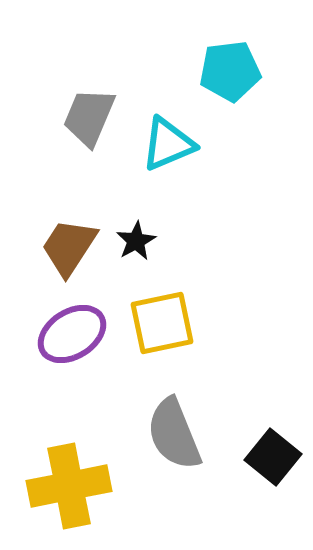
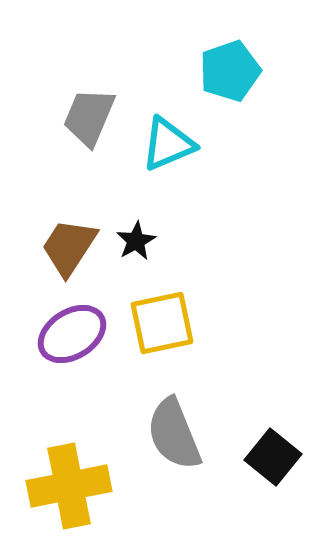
cyan pentagon: rotated 12 degrees counterclockwise
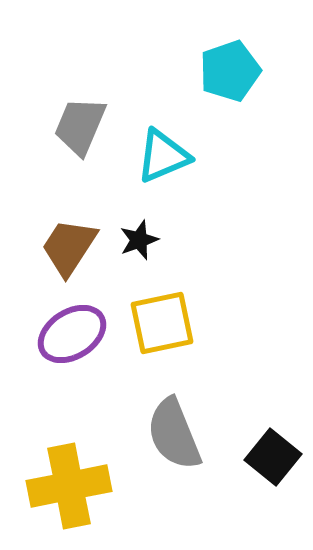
gray trapezoid: moved 9 px left, 9 px down
cyan triangle: moved 5 px left, 12 px down
black star: moved 3 px right, 1 px up; rotated 9 degrees clockwise
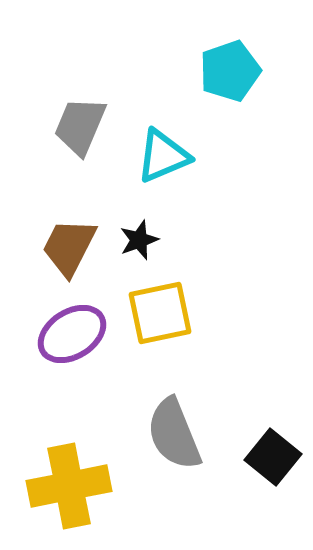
brown trapezoid: rotated 6 degrees counterclockwise
yellow square: moved 2 px left, 10 px up
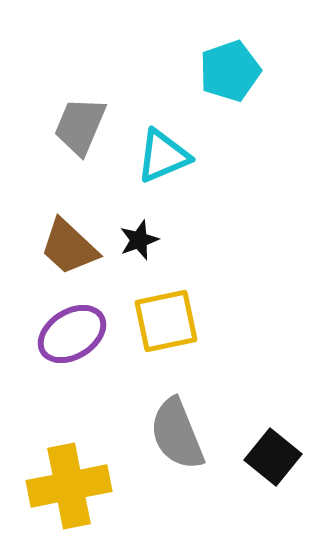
brown trapezoid: rotated 74 degrees counterclockwise
yellow square: moved 6 px right, 8 px down
gray semicircle: moved 3 px right
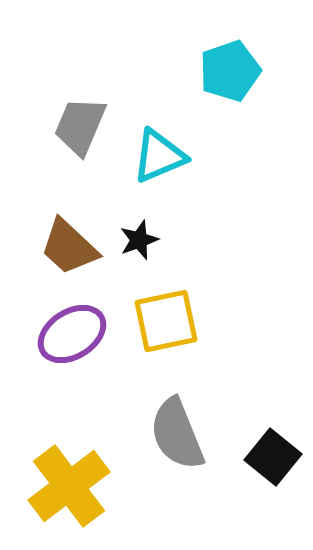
cyan triangle: moved 4 px left
yellow cross: rotated 26 degrees counterclockwise
